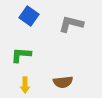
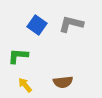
blue square: moved 8 px right, 9 px down
green L-shape: moved 3 px left, 1 px down
yellow arrow: rotated 140 degrees clockwise
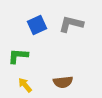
blue square: rotated 30 degrees clockwise
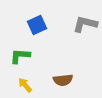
gray L-shape: moved 14 px right
green L-shape: moved 2 px right
brown semicircle: moved 2 px up
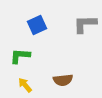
gray L-shape: rotated 15 degrees counterclockwise
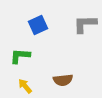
blue square: moved 1 px right
yellow arrow: moved 1 px down
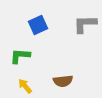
brown semicircle: moved 1 px down
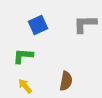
green L-shape: moved 3 px right
brown semicircle: moved 3 px right; rotated 72 degrees counterclockwise
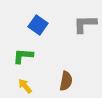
blue square: rotated 30 degrees counterclockwise
